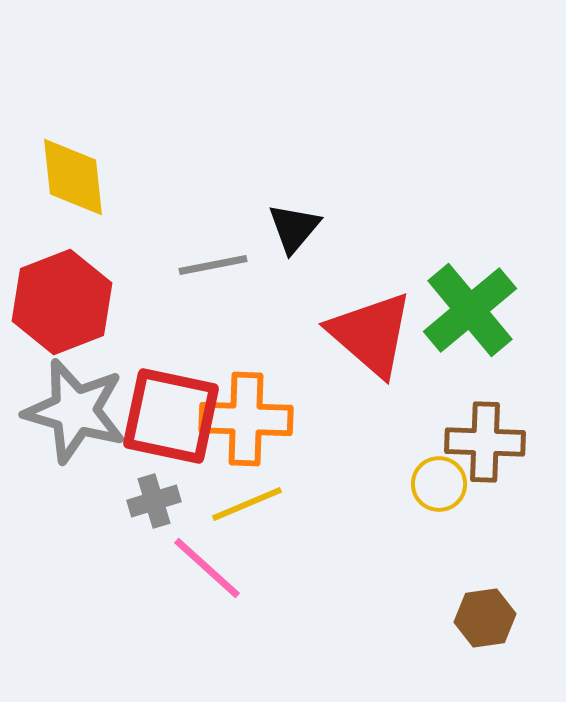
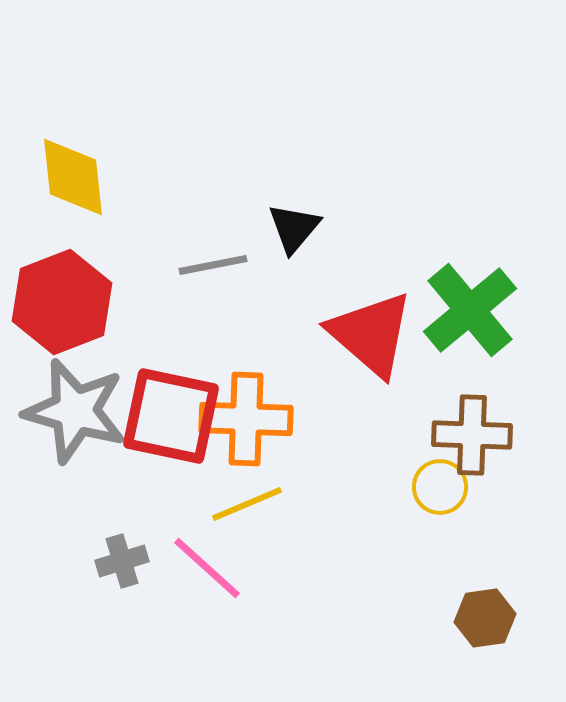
brown cross: moved 13 px left, 7 px up
yellow circle: moved 1 px right, 3 px down
gray cross: moved 32 px left, 60 px down
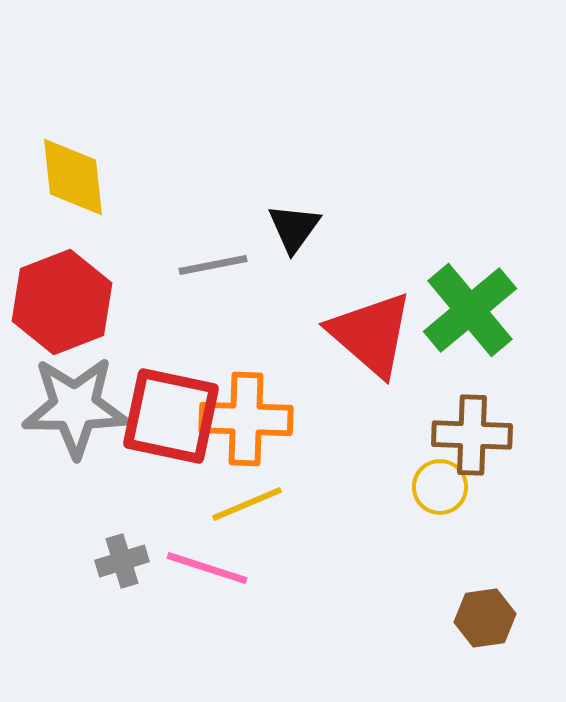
black triangle: rotated 4 degrees counterclockwise
gray star: moved 4 px up; rotated 16 degrees counterclockwise
pink line: rotated 24 degrees counterclockwise
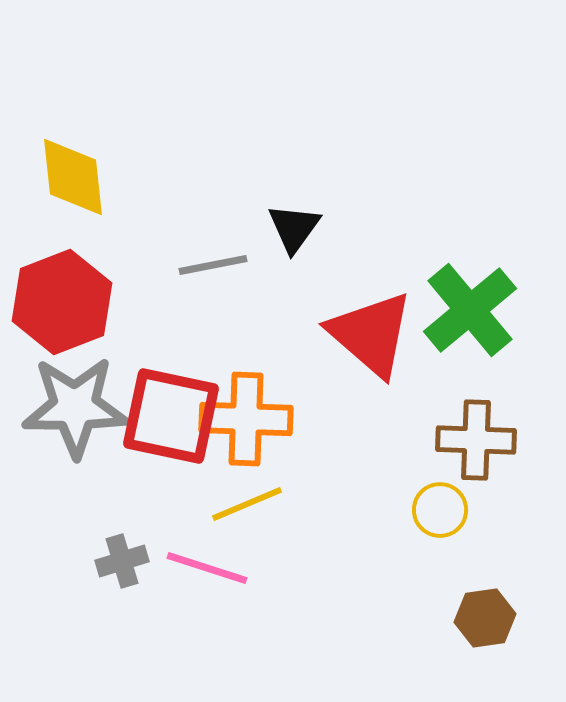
brown cross: moved 4 px right, 5 px down
yellow circle: moved 23 px down
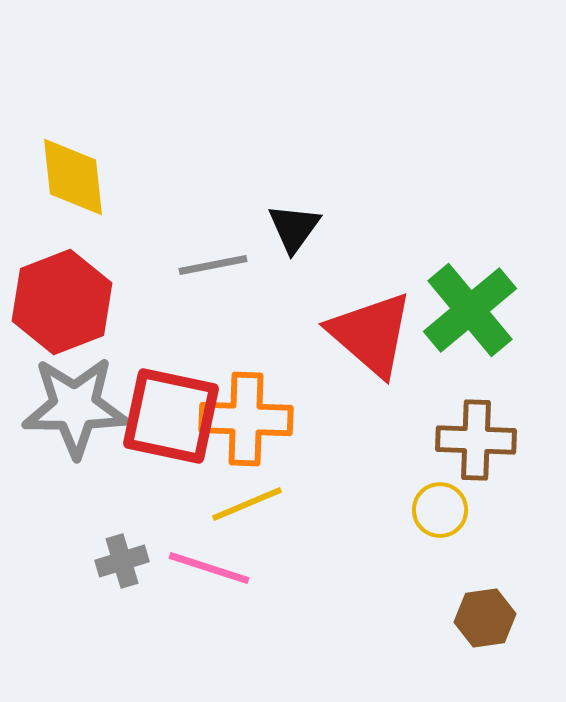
pink line: moved 2 px right
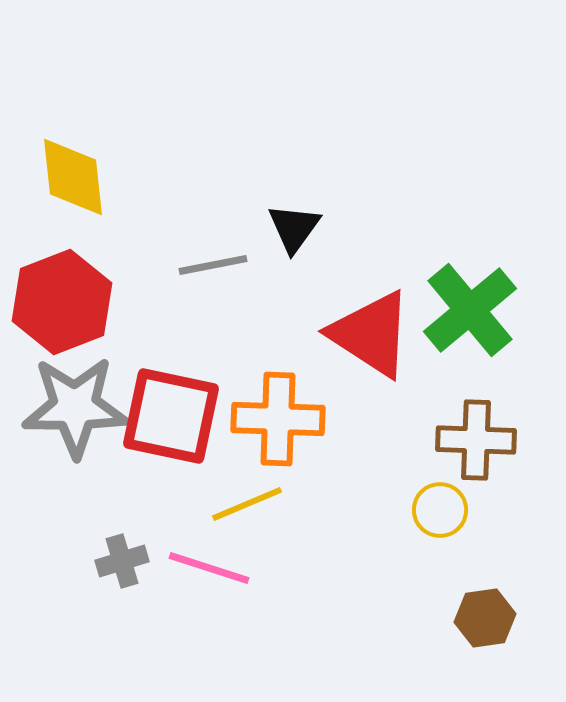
red triangle: rotated 8 degrees counterclockwise
orange cross: moved 32 px right
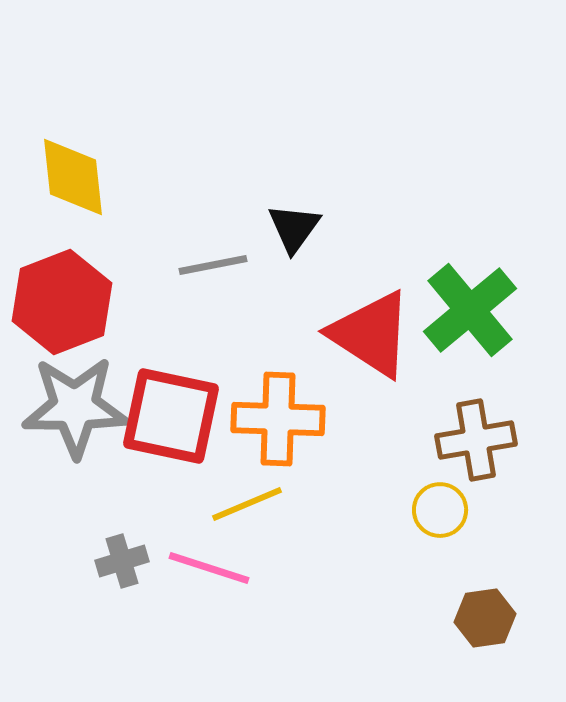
brown cross: rotated 12 degrees counterclockwise
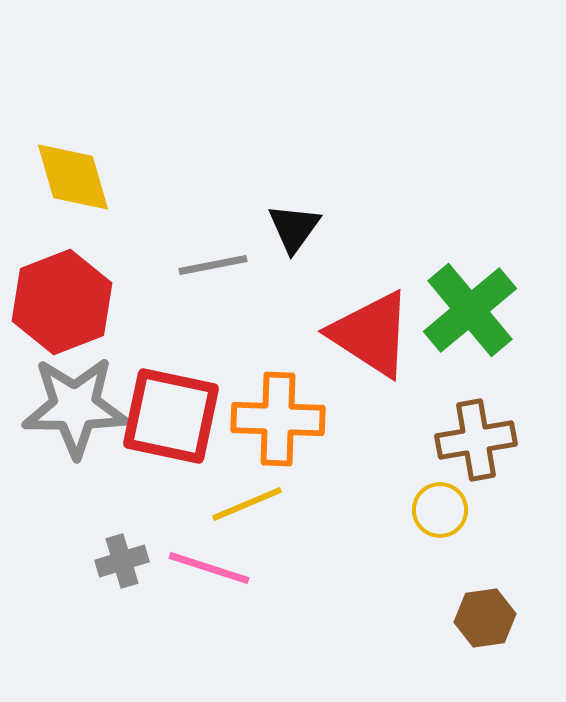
yellow diamond: rotated 10 degrees counterclockwise
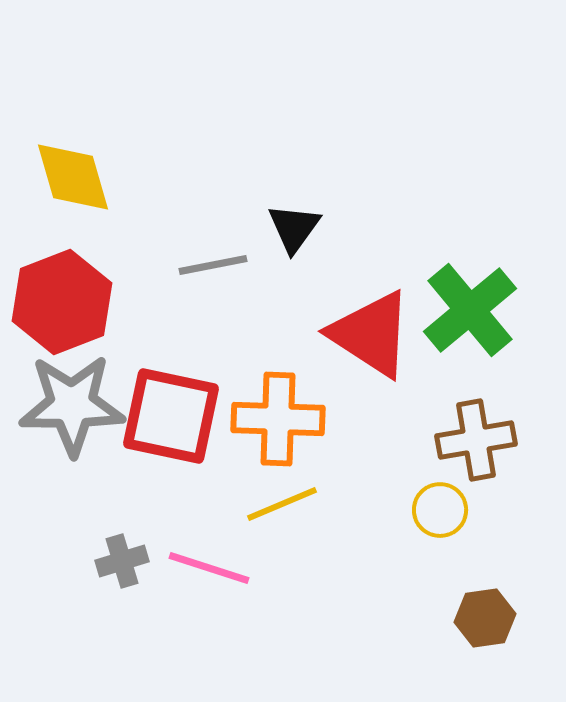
gray star: moved 3 px left, 2 px up
yellow line: moved 35 px right
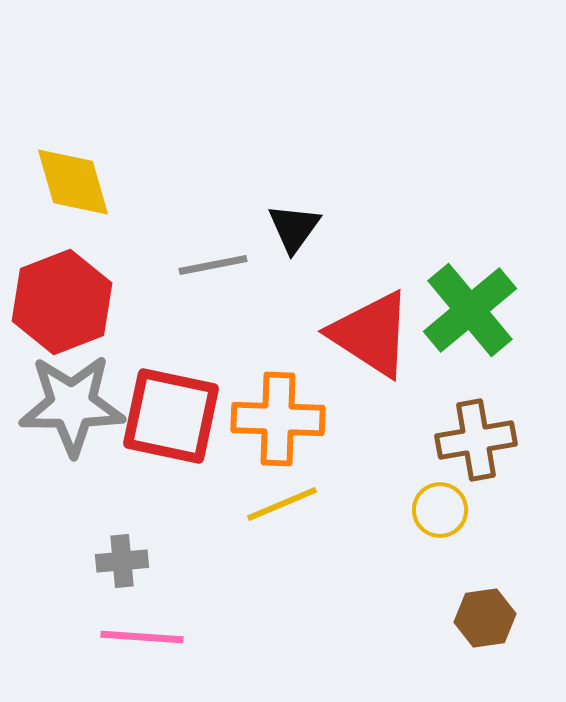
yellow diamond: moved 5 px down
gray cross: rotated 12 degrees clockwise
pink line: moved 67 px left, 69 px down; rotated 14 degrees counterclockwise
